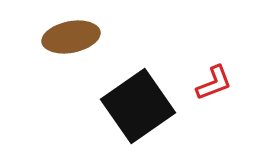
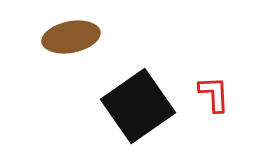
red L-shape: moved 11 px down; rotated 72 degrees counterclockwise
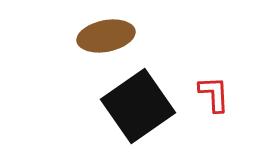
brown ellipse: moved 35 px right, 1 px up
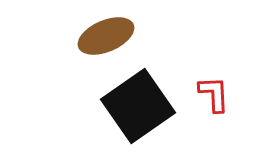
brown ellipse: rotated 12 degrees counterclockwise
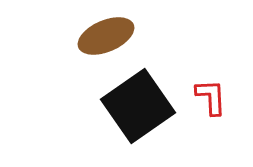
red L-shape: moved 3 px left, 3 px down
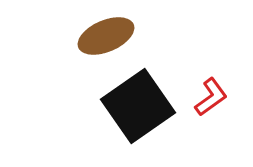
red L-shape: rotated 57 degrees clockwise
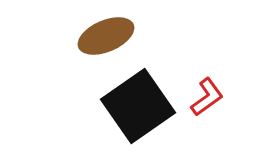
red L-shape: moved 4 px left
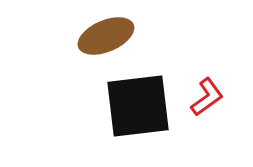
black square: rotated 28 degrees clockwise
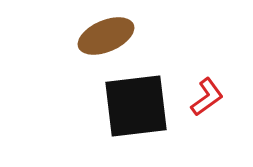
black square: moved 2 px left
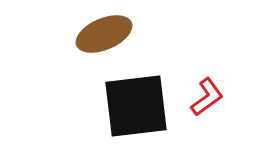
brown ellipse: moved 2 px left, 2 px up
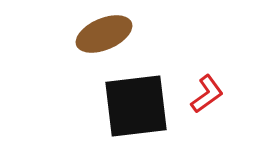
red L-shape: moved 3 px up
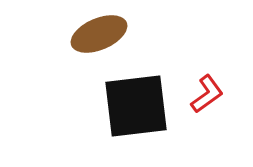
brown ellipse: moved 5 px left
